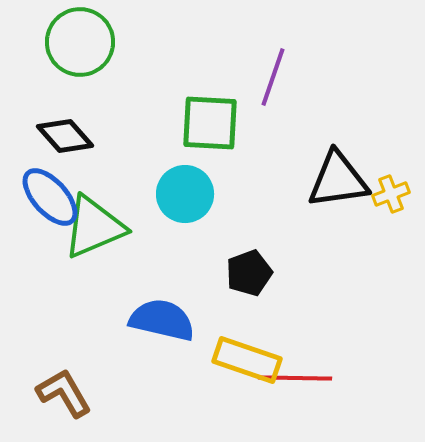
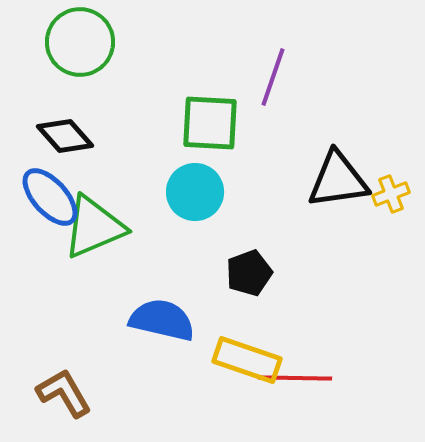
cyan circle: moved 10 px right, 2 px up
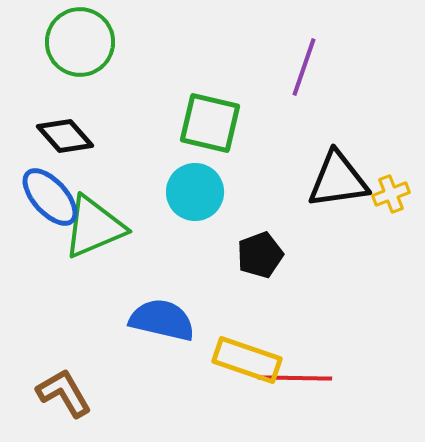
purple line: moved 31 px right, 10 px up
green square: rotated 10 degrees clockwise
black pentagon: moved 11 px right, 18 px up
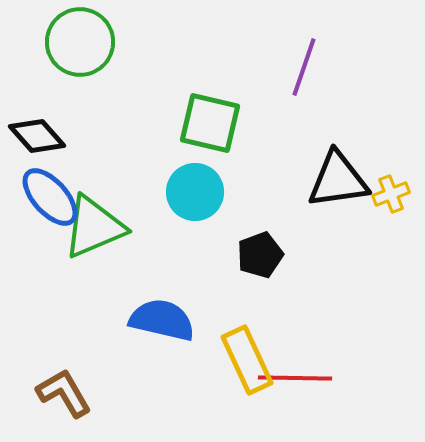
black diamond: moved 28 px left
yellow rectangle: rotated 46 degrees clockwise
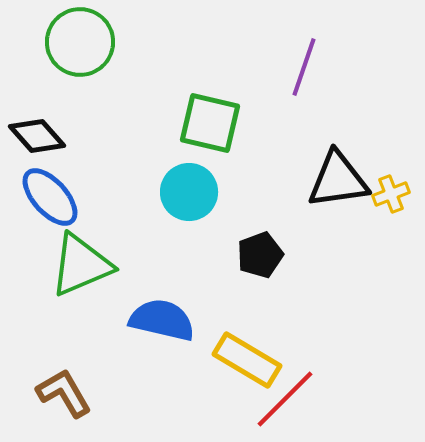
cyan circle: moved 6 px left
green triangle: moved 13 px left, 38 px down
yellow rectangle: rotated 34 degrees counterclockwise
red line: moved 10 px left, 21 px down; rotated 46 degrees counterclockwise
